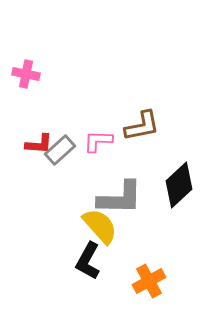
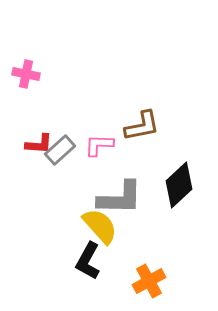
pink L-shape: moved 1 px right, 4 px down
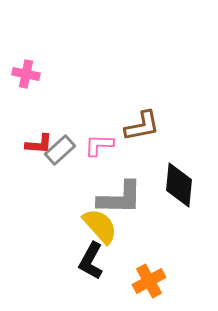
black diamond: rotated 42 degrees counterclockwise
black L-shape: moved 3 px right
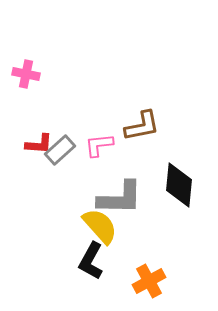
pink L-shape: rotated 8 degrees counterclockwise
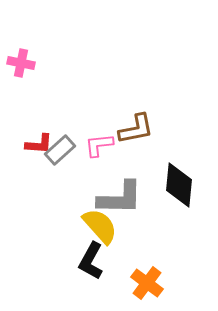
pink cross: moved 5 px left, 11 px up
brown L-shape: moved 6 px left, 3 px down
orange cross: moved 2 px left, 2 px down; rotated 24 degrees counterclockwise
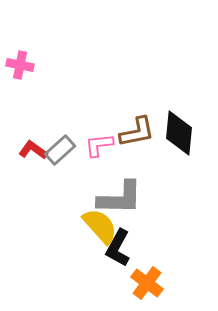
pink cross: moved 1 px left, 2 px down
brown L-shape: moved 1 px right, 3 px down
red L-shape: moved 6 px left, 6 px down; rotated 148 degrees counterclockwise
black diamond: moved 52 px up
black L-shape: moved 27 px right, 13 px up
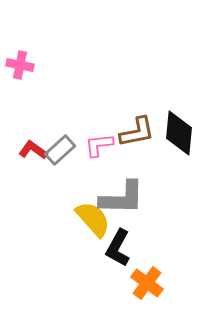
gray L-shape: moved 2 px right
yellow semicircle: moved 7 px left, 7 px up
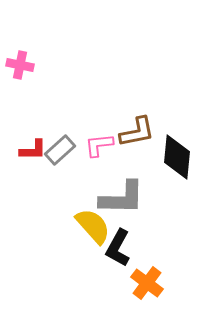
black diamond: moved 2 px left, 24 px down
red L-shape: rotated 144 degrees clockwise
yellow semicircle: moved 7 px down
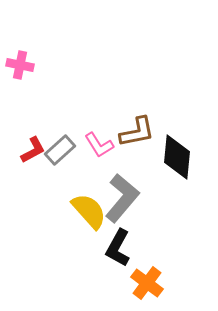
pink L-shape: rotated 116 degrees counterclockwise
red L-shape: rotated 28 degrees counterclockwise
gray L-shape: rotated 51 degrees counterclockwise
yellow semicircle: moved 4 px left, 15 px up
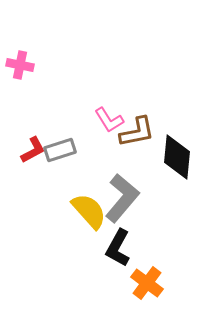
pink L-shape: moved 10 px right, 25 px up
gray rectangle: rotated 24 degrees clockwise
